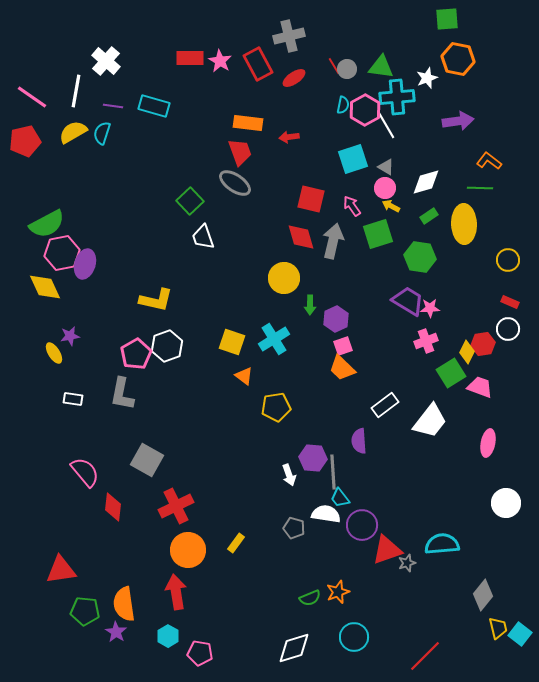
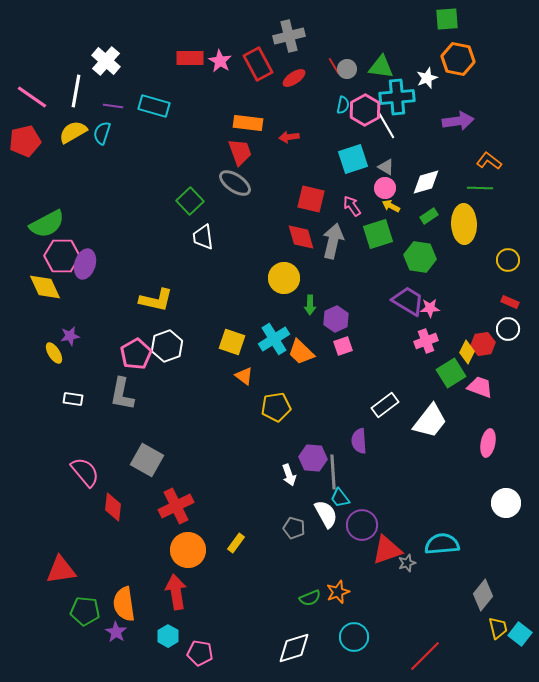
white trapezoid at (203, 237): rotated 12 degrees clockwise
pink hexagon at (62, 253): moved 3 px down; rotated 12 degrees clockwise
orange trapezoid at (342, 368): moved 41 px left, 16 px up
white semicircle at (326, 514): rotated 52 degrees clockwise
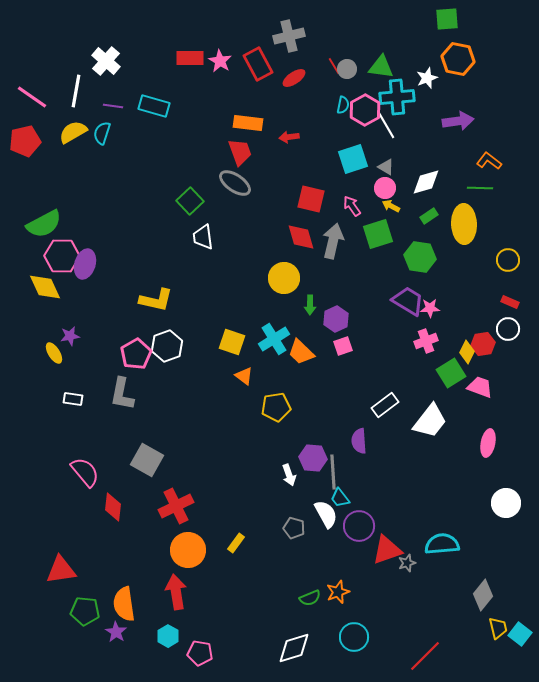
green semicircle at (47, 224): moved 3 px left
purple circle at (362, 525): moved 3 px left, 1 px down
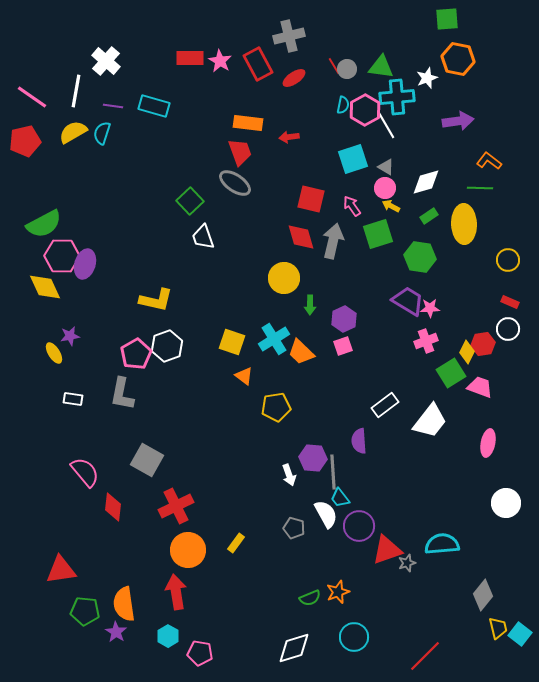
white trapezoid at (203, 237): rotated 12 degrees counterclockwise
purple hexagon at (336, 319): moved 8 px right
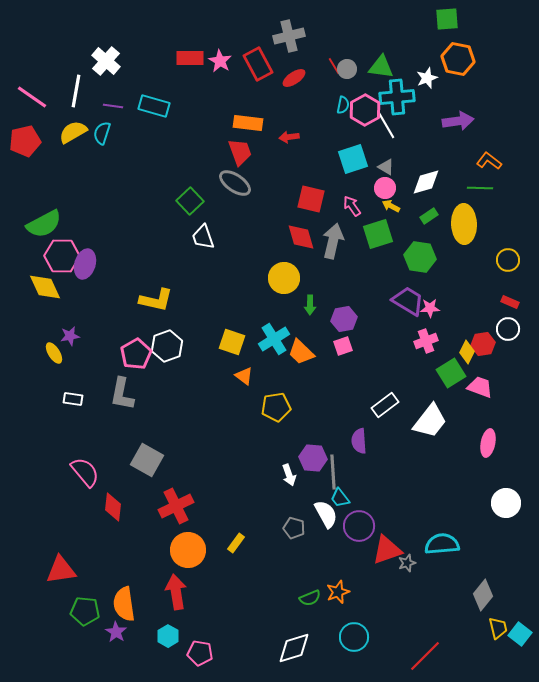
purple hexagon at (344, 319): rotated 15 degrees clockwise
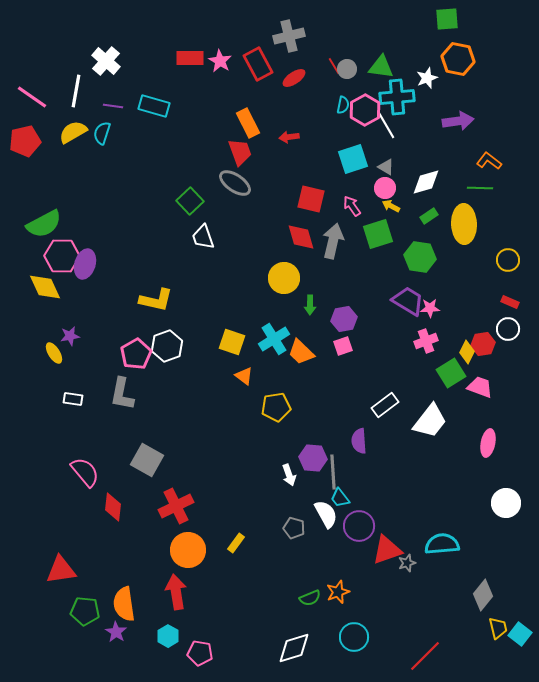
orange rectangle at (248, 123): rotated 56 degrees clockwise
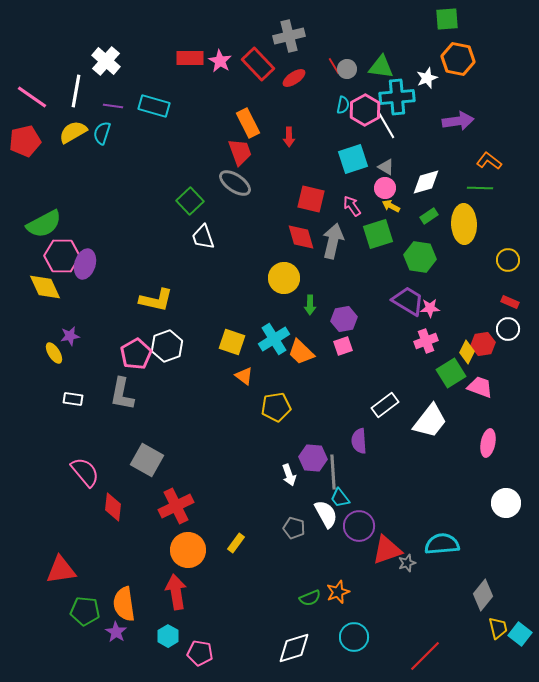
red rectangle at (258, 64): rotated 16 degrees counterclockwise
red arrow at (289, 137): rotated 84 degrees counterclockwise
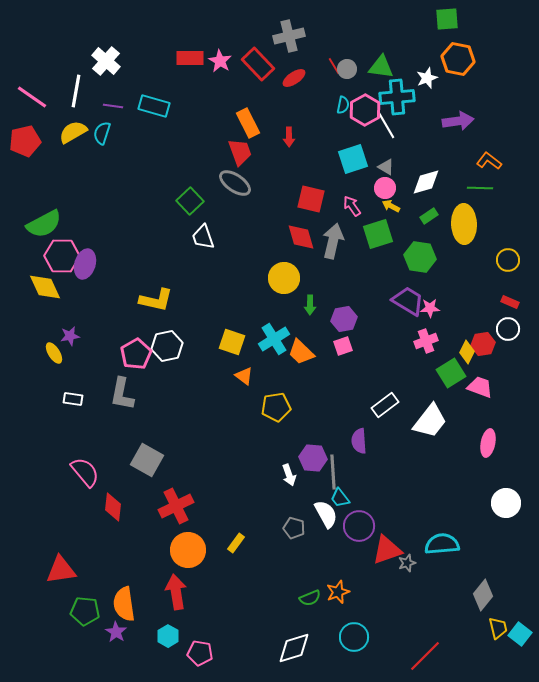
white hexagon at (167, 346): rotated 8 degrees clockwise
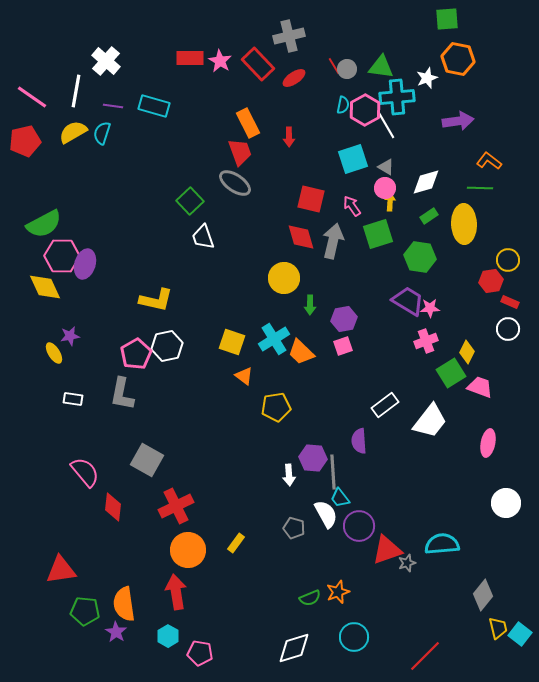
yellow arrow at (391, 206): moved 1 px left, 4 px up; rotated 66 degrees clockwise
red hexagon at (483, 344): moved 8 px right, 63 px up
white arrow at (289, 475): rotated 15 degrees clockwise
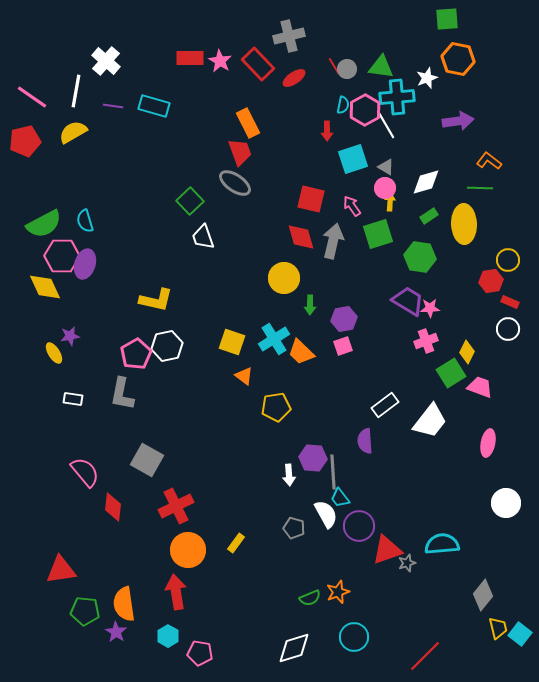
cyan semicircle at (102, 133): moved 17 px left, 88 px down; rotated 35 degrees counterclockwise
red arrow at (289, 137): moved 38 px right, 6 px up
purple semicircle at (359, 441): moved 6 px right
